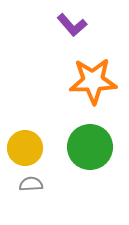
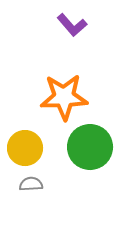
orange star: moved 29 px left, 16 px down
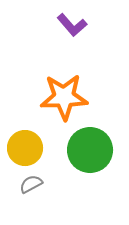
green circle: moved 3 px down
gray semicircle: rotated 25 degrees counterclockwise
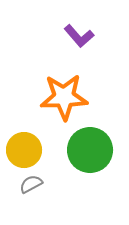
purple L-shape: moved 7 px right, 11 px down
yellow circle: moved 1 px left, 2 px down
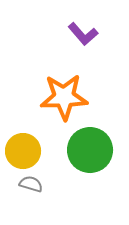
purple L-shape: moved 4 px right, 2 px up
yellow circle: moved 1 px left, 1 px down
gray semicircle: rotated 45 degrees clockwise
